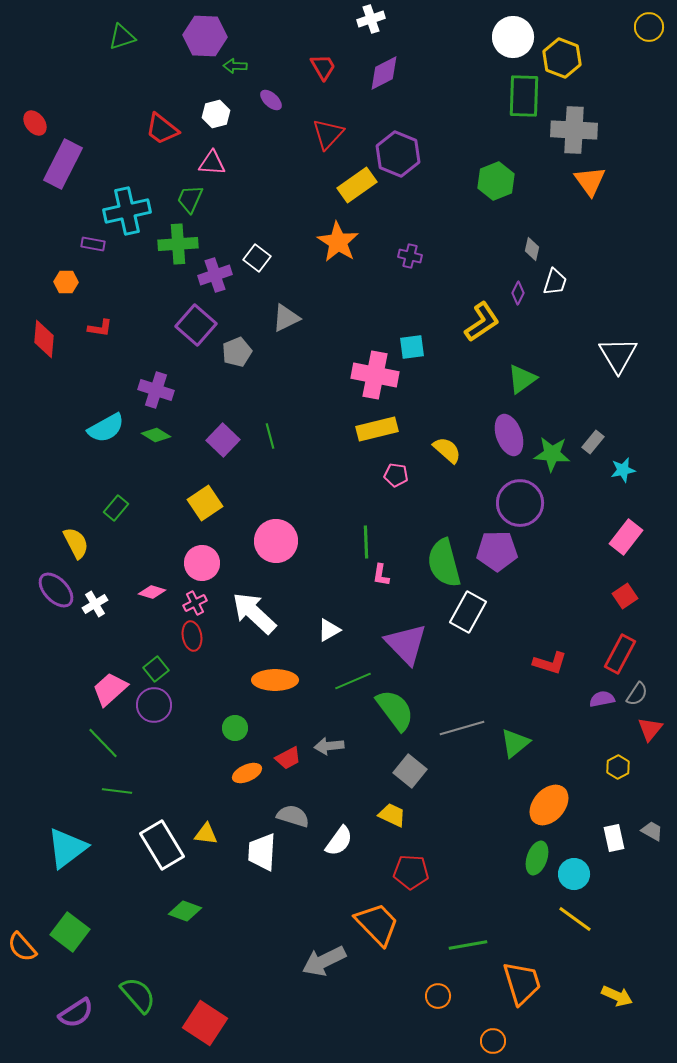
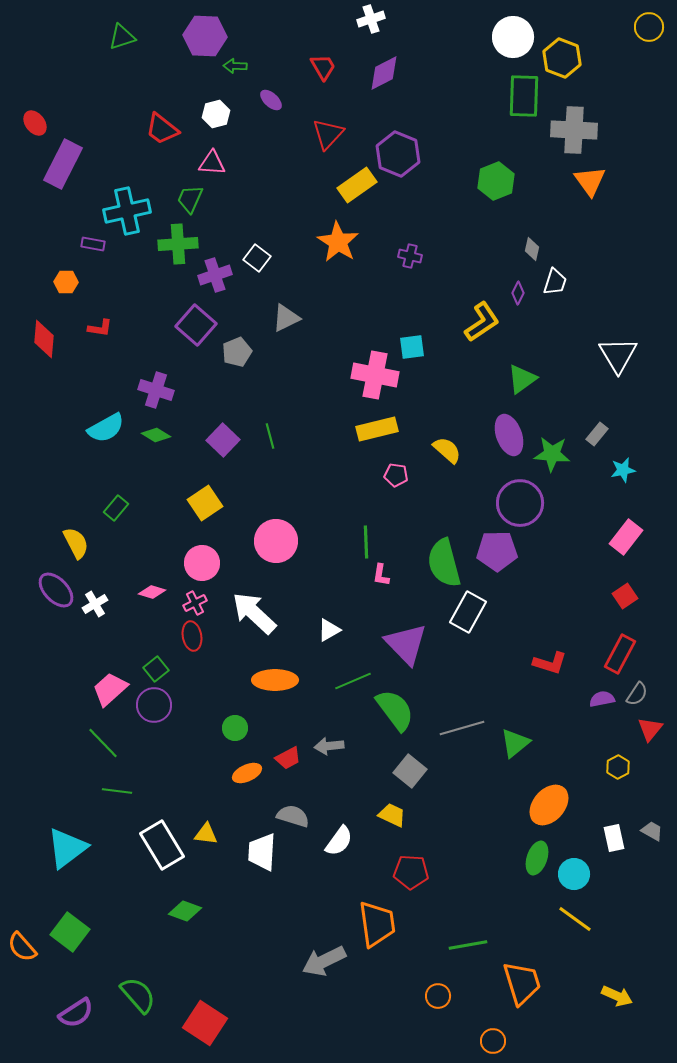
gray rectangle at (593, 442): moved 4 px right, 8 px up
orange trapezoid at (377, 924): rotated 36 degrees clockwise
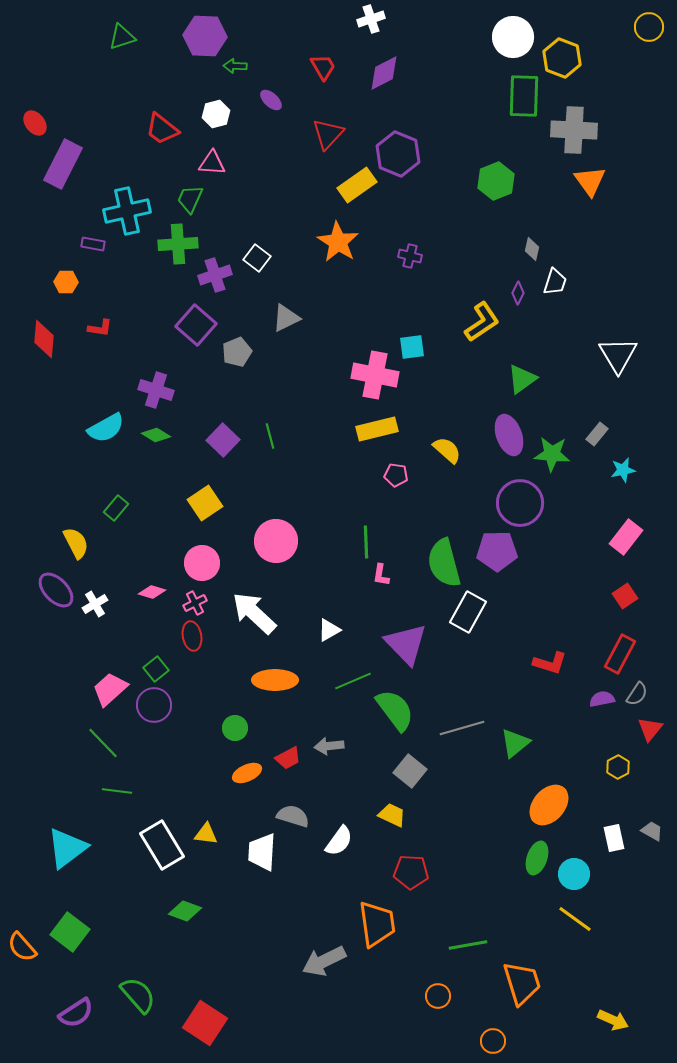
yellow arrow at (617, 996): moved 4 px left, 24 px down
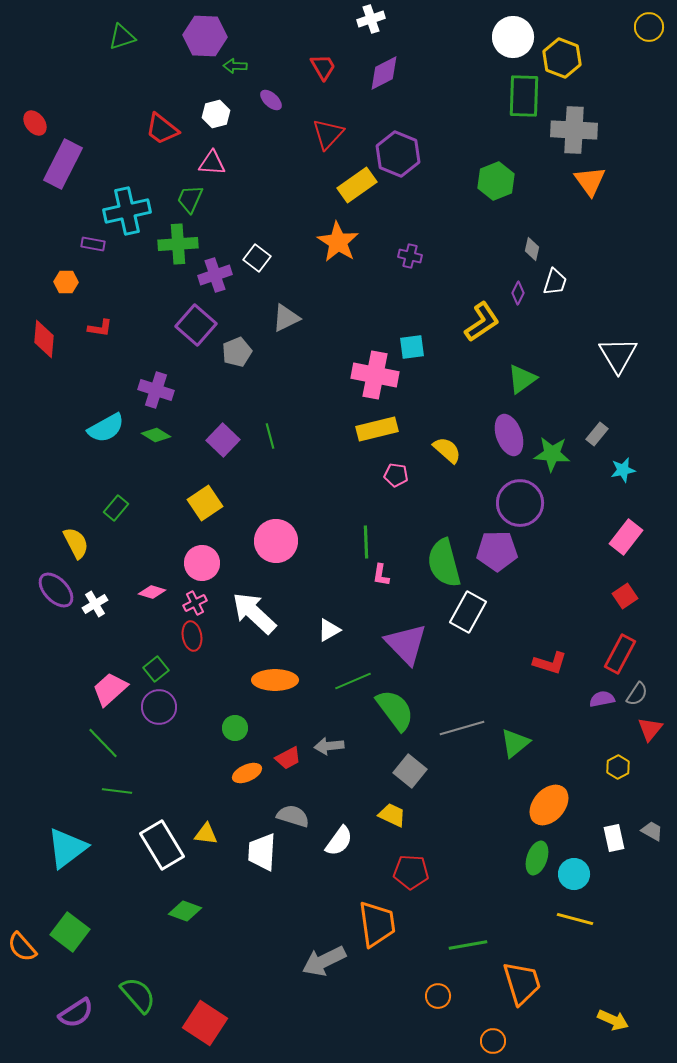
purple circle at (154, 705): moved 5 px right, 2 px down
yellow line at (575, 919): rotated 21 degrees counterclockwise
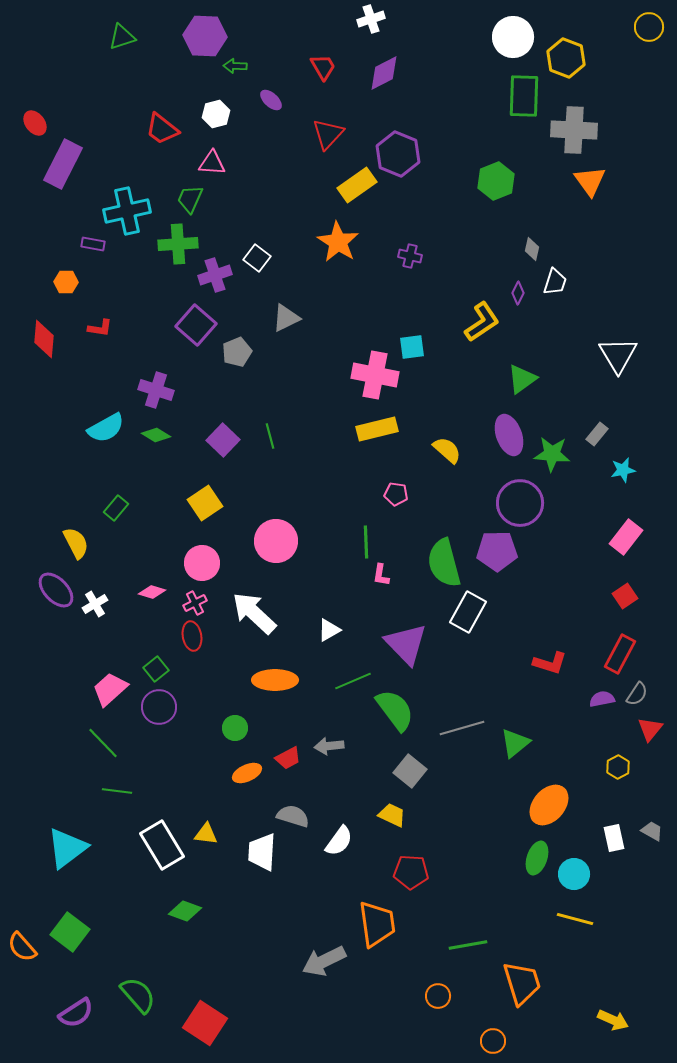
yellow hexagon at (562, 58): moved 4 px right
pink pentagon at (396, 475): moved 19 px down
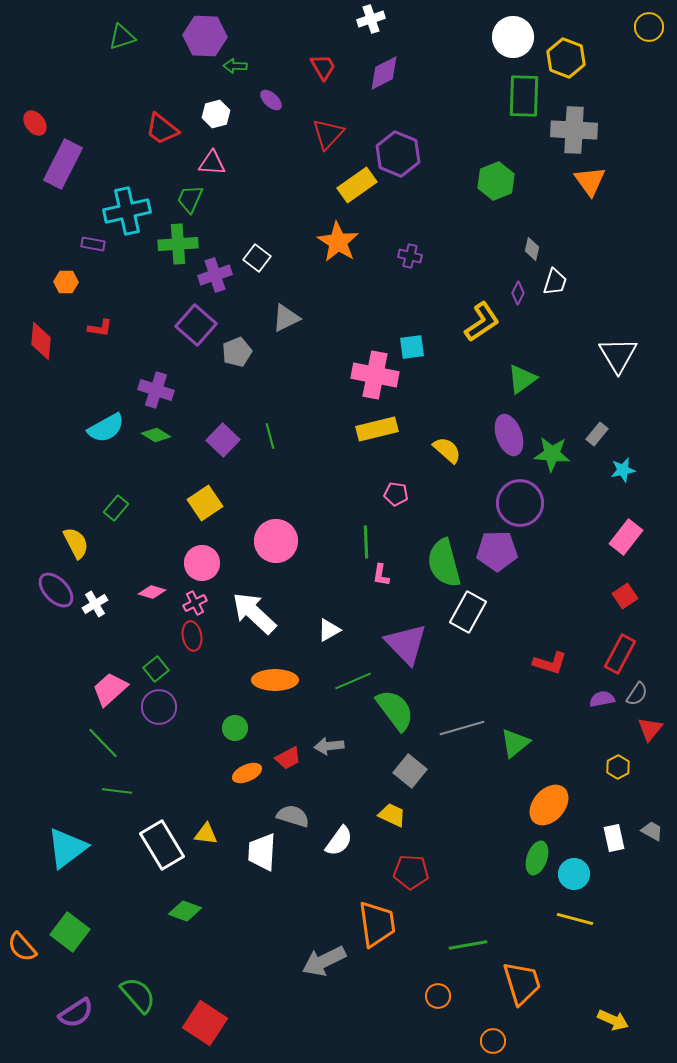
red diamond at (44, 339): moved 3 px left, 2 px down
